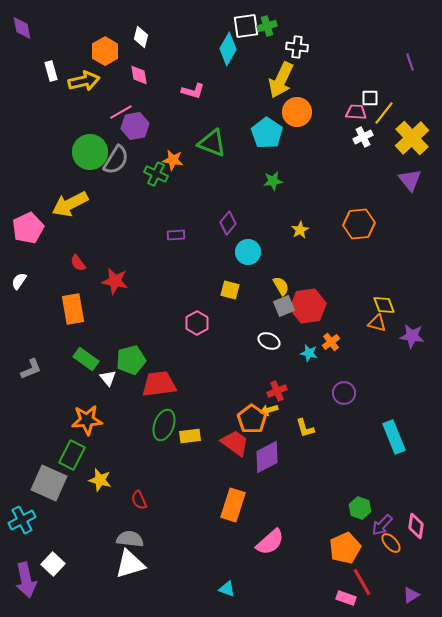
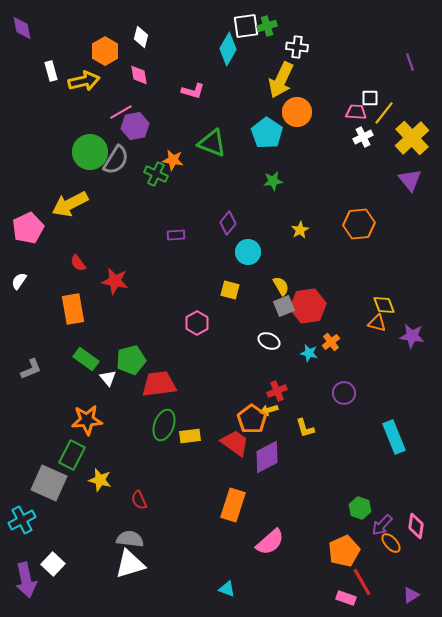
orange pentagon at (345, 548): moved 1 px left, 3 px down
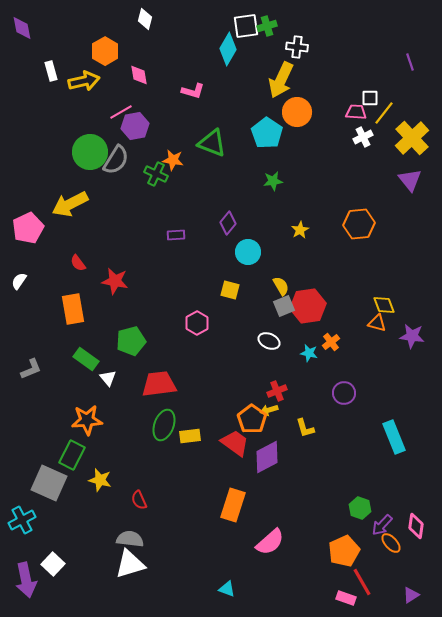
white diamond at (141, 37): moved 4 px right, 18 px up
green pentagon at (131, 360): moved 19 px up
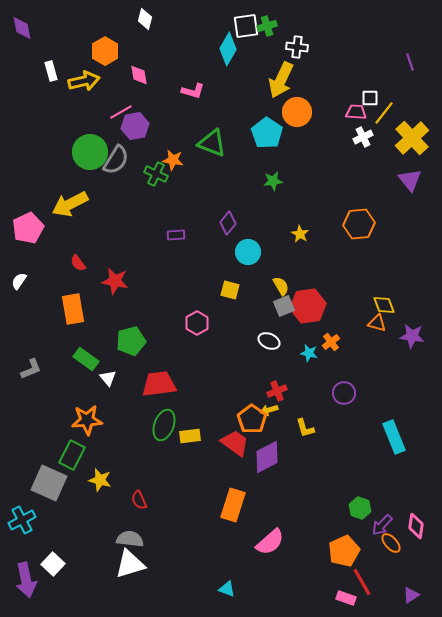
yellow star at (300, 230): moved 4 px down; rotated 12 degrees counterclockwise
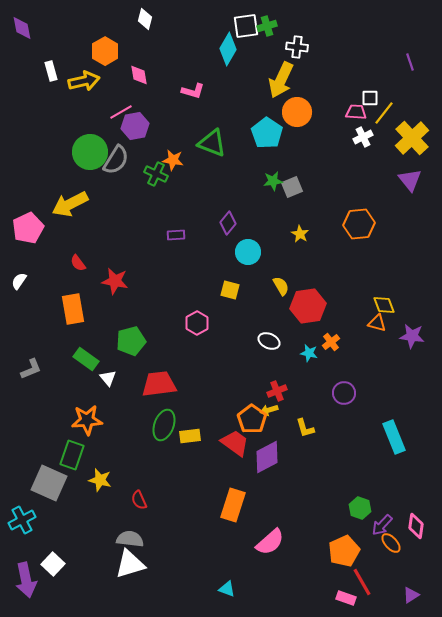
gray square at (284, 306): moved 8 px right, 119 px up
green rectangle at (72, 455): rotated 8 degrees counterclockwise
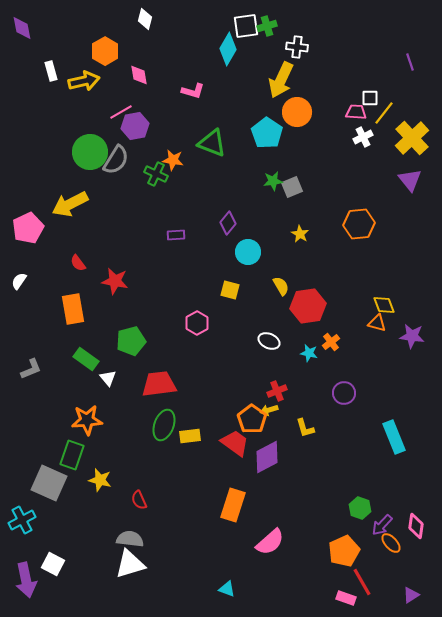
white square at (53, 564): rotated 15 degrees counterclockwise
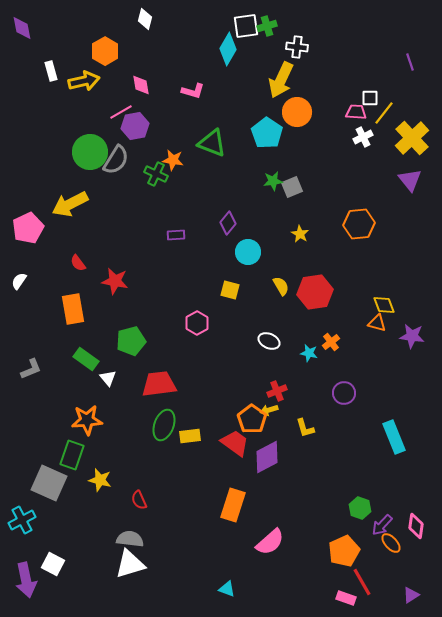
pink diamond at (139, 75): moved 2 px right, 10 px down
red hexagon at (308, 306): moved 7 px right, 14 px up
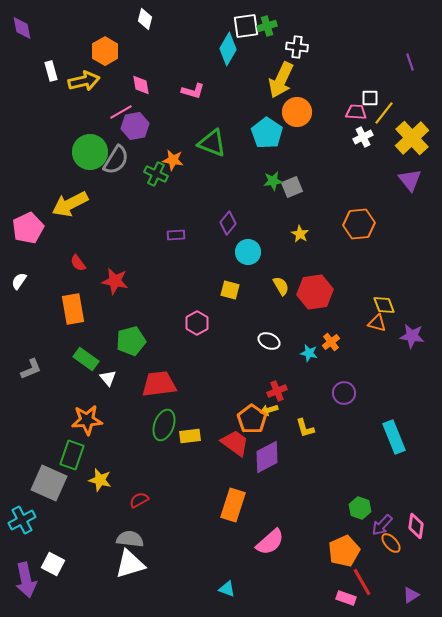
red semicircle at (139, 500): rotated 84 degrees clockwise
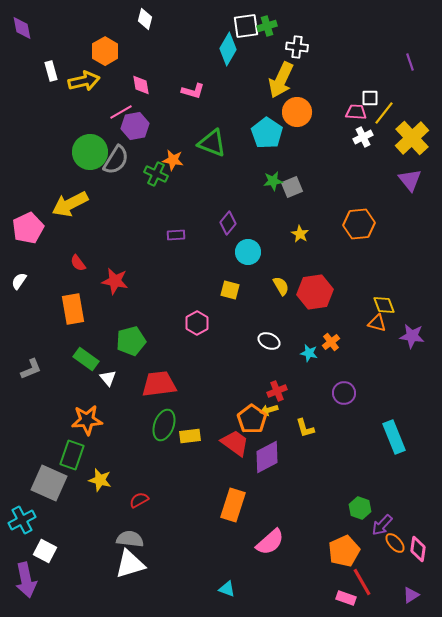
pink diamond at (416, 526): moved 2 px right, 23 px down
orange ellipse at (391, 543): moved 4 px right
white square at (53, 564): moved 8 px left, 13 px up
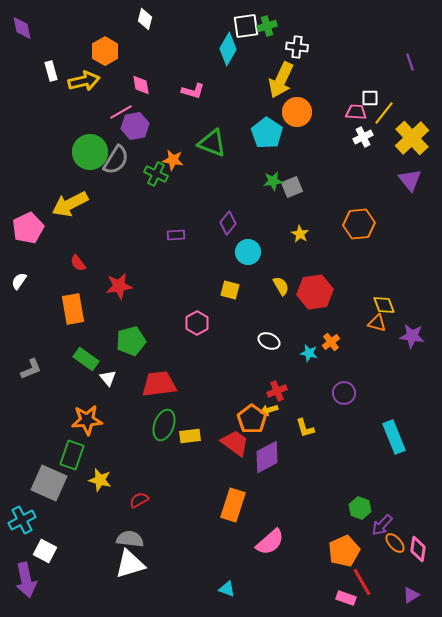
red star at (115, 281): moved 4 px right, 5 px down; rotated 20 degrees counterclockwise
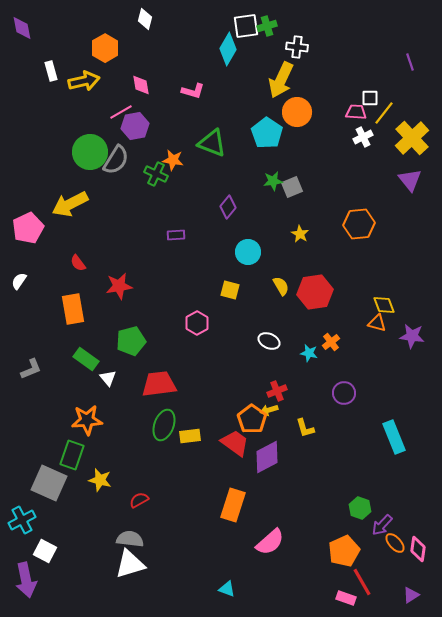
orange hexagon at (105, 51): moved 3 px up
purple diamond at (228, 223): moved 16 px up
